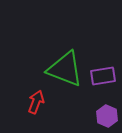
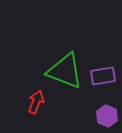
green triangle: moved 2 px down
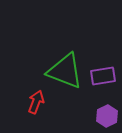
purple hexagon: rotated 10 degrees clockwise
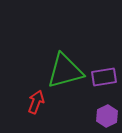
green triangle: rotated 36 degrees counterclockwise
purple rectangle: moved 1 px right, 1 px down
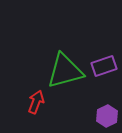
purple rectangle: moved 11 px up; rotated 10 degrees counterclockwise
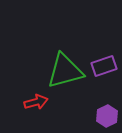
red arrow: rotated 55 degrees clockwise
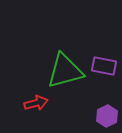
purple rectangle: rotated 30 degrees clockwise
red arrow: moved 1 px down
